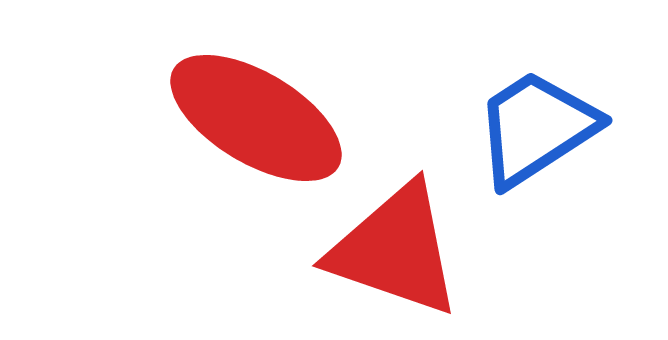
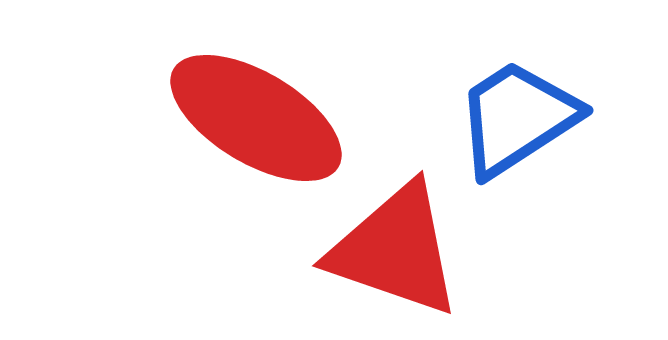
blue trapezoid: moved 19 px left, 10 px up
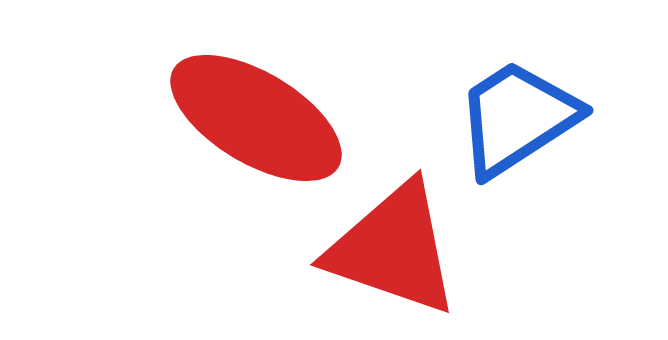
red triangle: moved 2 px left, 1 px up
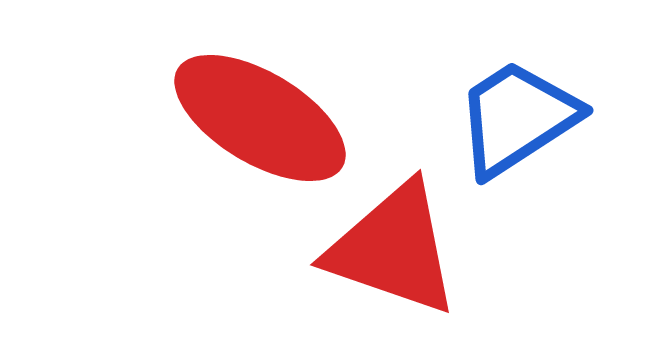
red ellipse: moved 4 px right
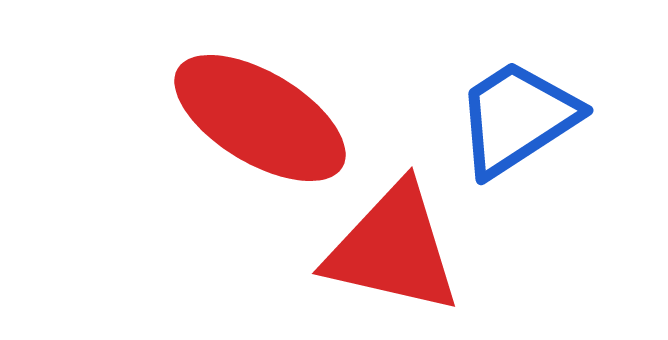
red triangle: rotated 6 degrees counterclockwise
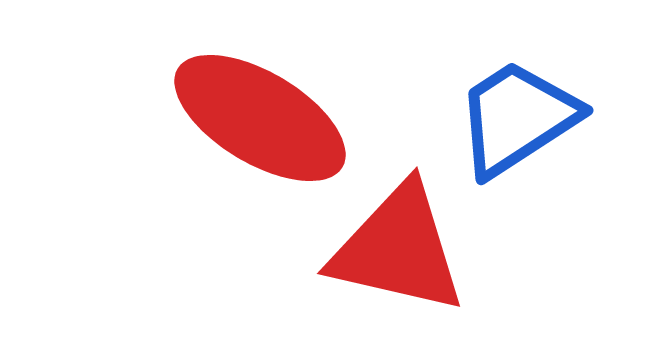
red triangle: moved 5 px right
